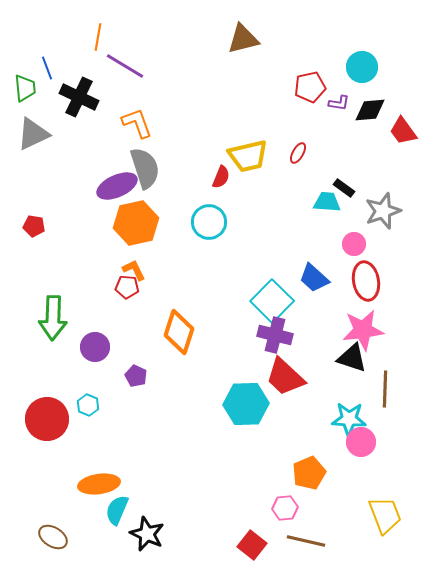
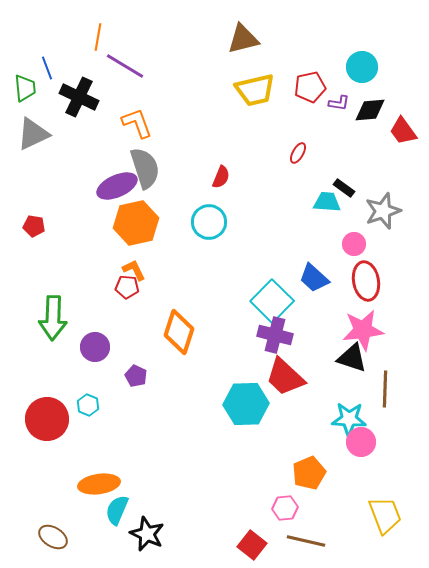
yellow trapezoid at (248, 156): moved 7 px right, 66 px up
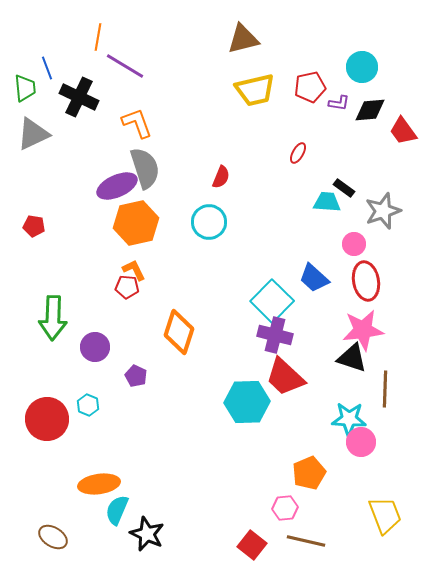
cyan hexagon at (246, 404): moved 1 px right, 2 px up
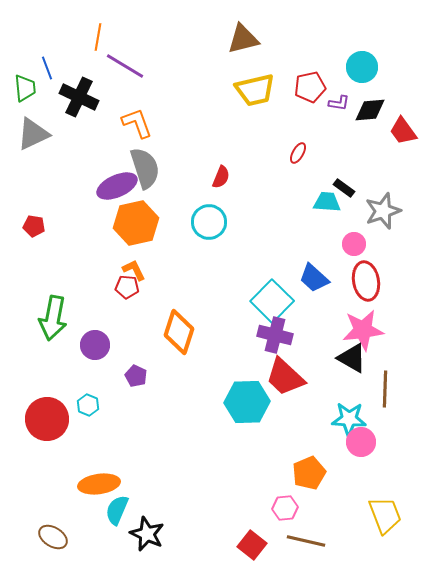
green arrow at (53, 318): rotated 9 degrees clockwise
purple circle at (95, 347): moved 2 px up
black triangle at (352, 358): rotated 12 degrees clockwise
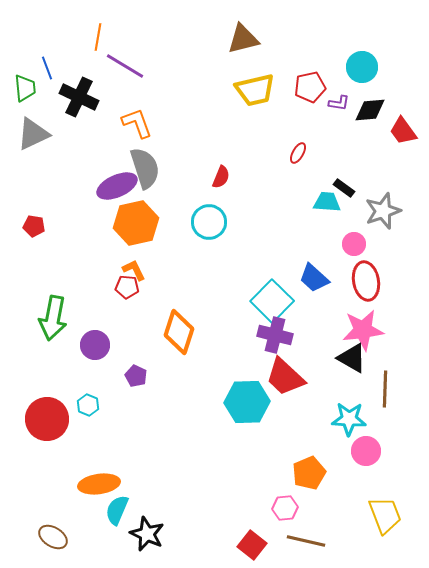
pink circle at (361, 442): moved 5 px right, 9 px down
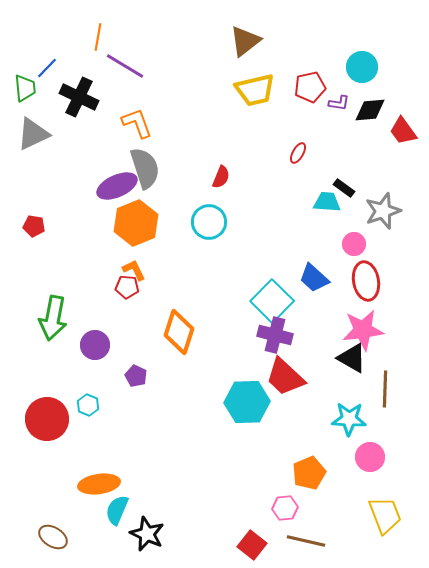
brown triangle at (243, 39): moved 2 px right, 2 px down; rotated 24 degrees counterclockwise
blue line at (47, 68): rotated 65 degrees clockwise
orange hexagon at (136, 223): rotated 9 degrees counterclockwise
pink circle at (366, 451): moved 4 px right, 6 px down
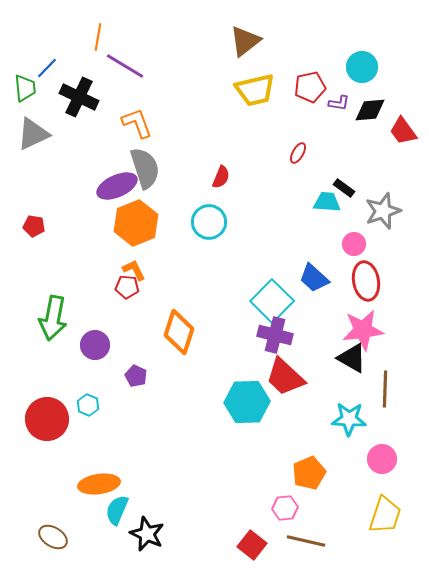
pink circle at (370, 457): moved 12 px right, 2 px down
yellow trapezoid at (385, 515): rotated 39 degrees clockwise
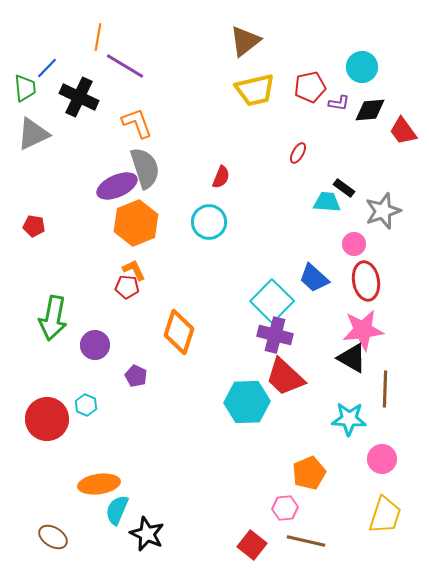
cyan hexagon at (88, 405): moved 2 px left
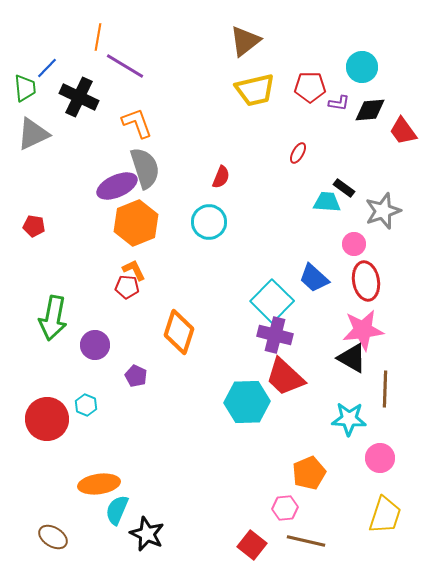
red pentagon at (310, 87): rotated 12 degrees clockwise
pink circle at (382, 459): moved 2 px left, 1 px up
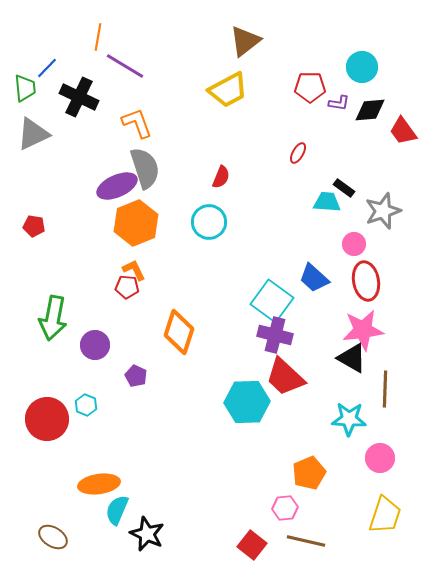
yellow trapezoid at (255, 90): moved 27 px left; rotated 15 degrees counterclockwise
cyan square at (272, 301): rotated 9 degrees counterclockwise
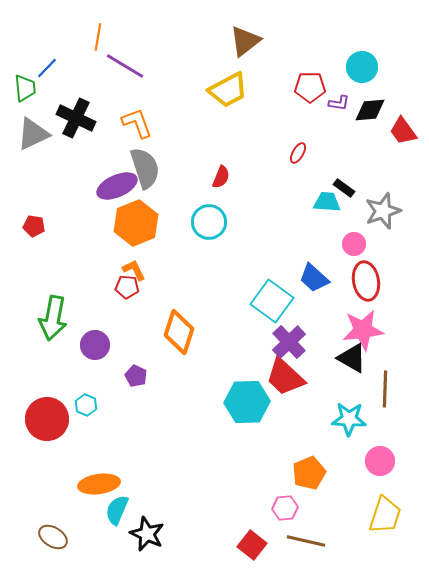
black cross at (79, 97): moved 3 px left, 21 px down
purple cross at (275, 335): moved 14 px right, 7 px down; rotated 32 degrees clockwise
pink circle at (380, 458): moved 3 px down
